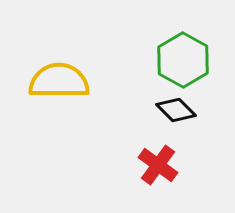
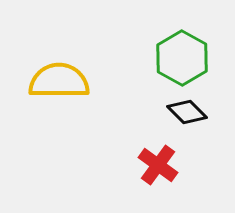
green hexagon: moved 1 px left, 2 px up
black diamond: moved 11 px right, 2 px down
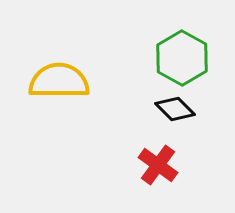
black diamond: moved 12 px left, 3 px up
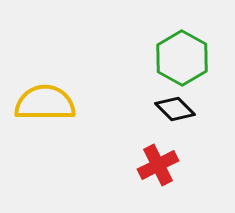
yellow semicircle: moved 14 px left, 22 px down
red cross: rotated 27 degrees clockwise
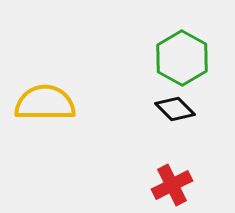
red cross: moved 14 px right, 20 px down
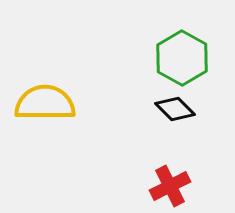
red cross: moved 2 px left, 1 px down
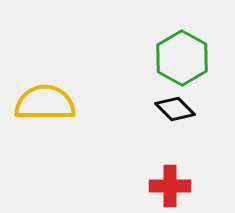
red cross: rotated 27 degrees clockwise
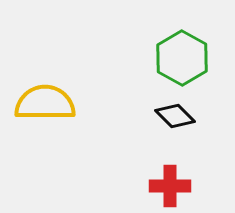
black diamond: moved 7 px down
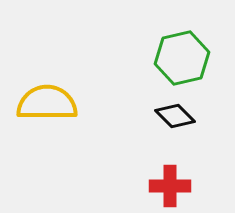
green hexagon: rotated 18 degrees clockwise
yellow semicircle: moved 2 px right
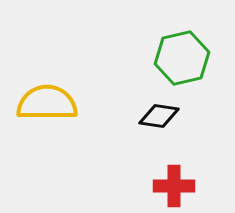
black diamond: moved 16 px left; rotated 36 degrees counterclockwise
red cross: moved 4 px right
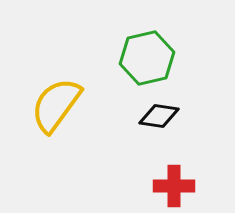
green hexagon: moved 35 px left
yellow semicircle: moved 9 px right, 2 px down; rotated 54 degrees counterclockwise
